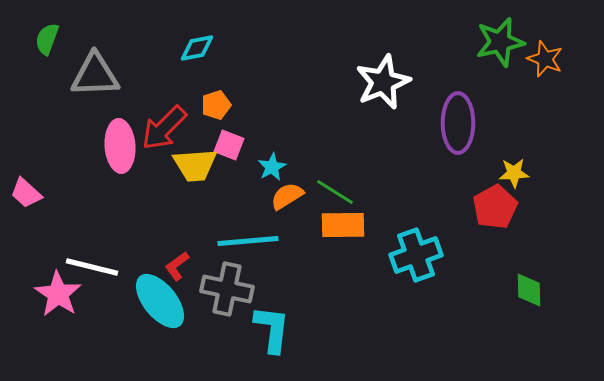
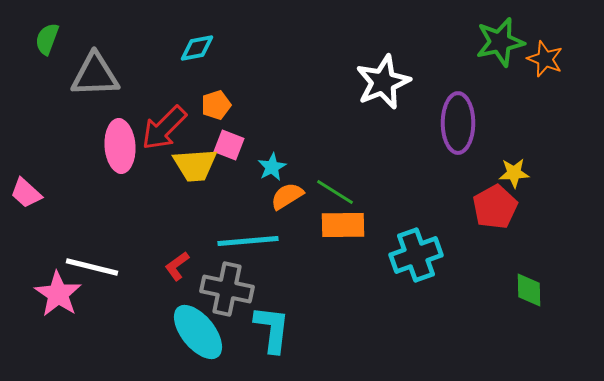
cyan ellipse: moved 38 px right, 31 px down
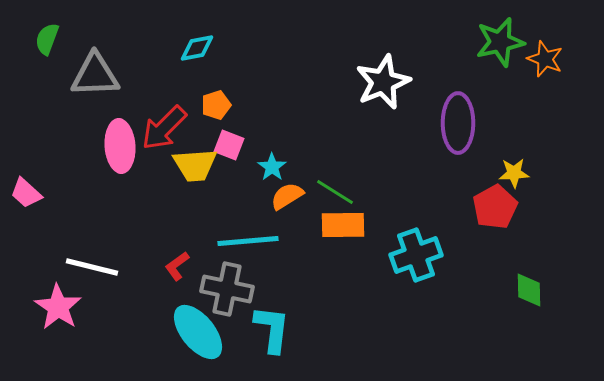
cyan star: rotated 8 degrees counterclockwise
pink star: moved 13 px down
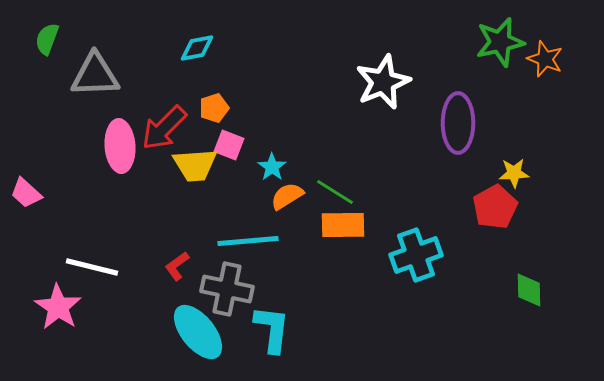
orange pentagon: moved 2 px left, 3 px down
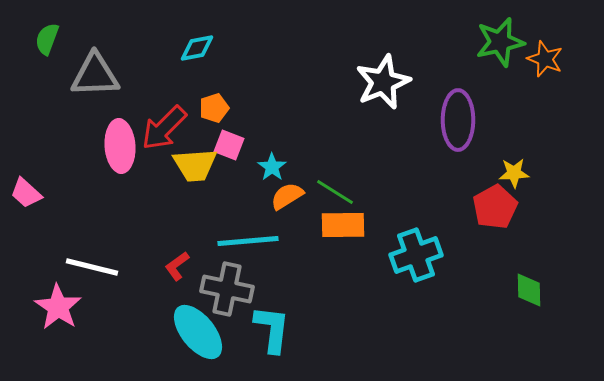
purple ellipse: moved 3 px up
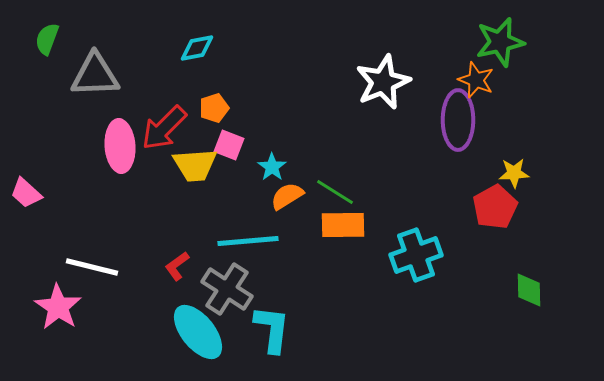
orange star: moved 69 px left, 21 px down
gray cross: rotated 21 degrees clockwise
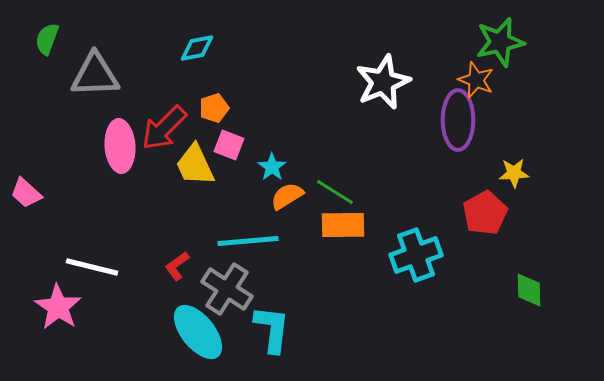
yellow trapezoid: rotated 69 degrees clockwise
red pentagon: moved 10 px left, 6 px down
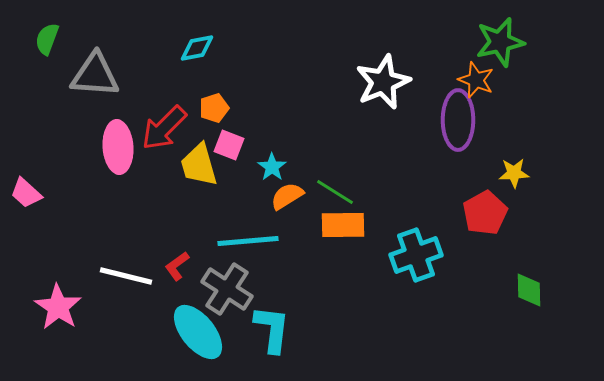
gray triangle: rotated 6 degrees clockwise
pink ellipse: moved 2 px left, 1 px down
yellow trapezoid: moved 4 px right; rotated 9 degrees clockwise
white line: moved 34 px right, 9 px down
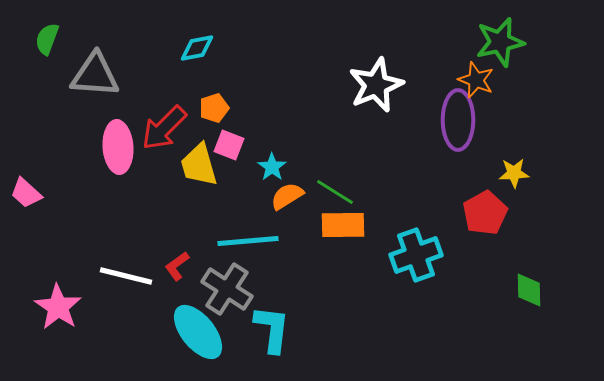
white star: moved 7 px left, 3 px down
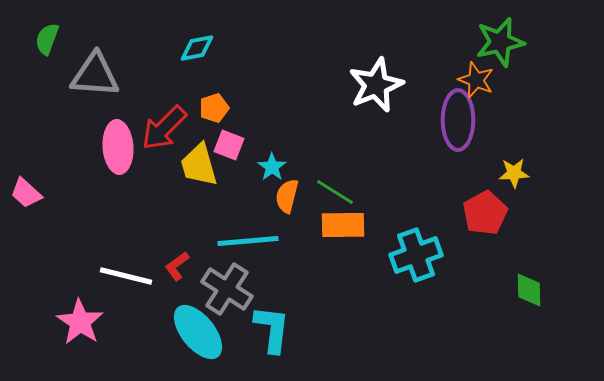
orange semicircle: rotated 44 degrees counterclockwise
pink star: moved 22 px right, 15 px down
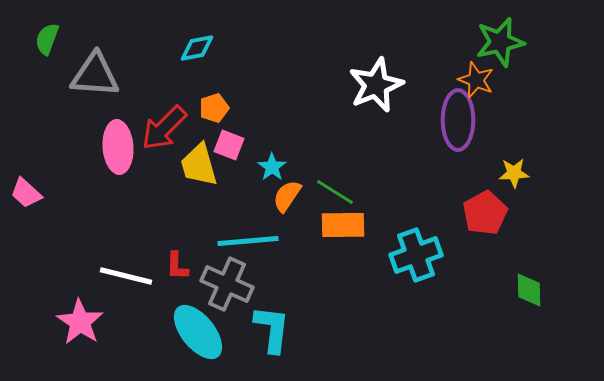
orange semicircle: rotated 20 degrees clockwise
red L-shape: rotated 52 degrees counterclockwise
gray cross: moved 5 px up; rotated 9 degrees counterclockwise
